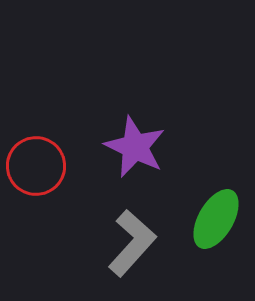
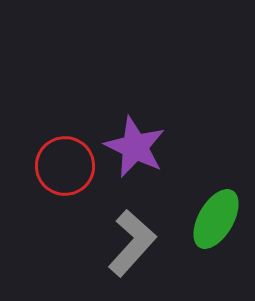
red circle: moved 29 px right
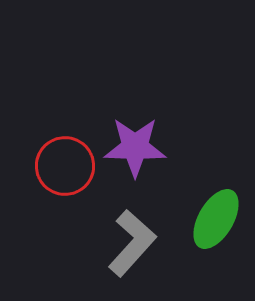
purple star: rotated 24 degrees counterclockwise
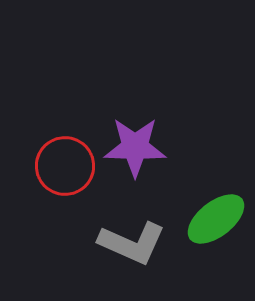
green ellipse: rotated 22 degrees clockwise
gray L-shape: rotated 72 degrees clockwise
